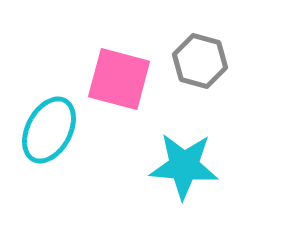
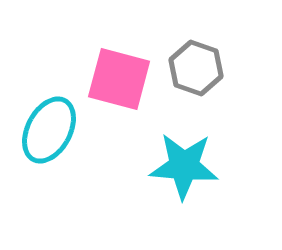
gray hexagon: moved 4 px left, 7 px down; rotated 4 degrees clockwise
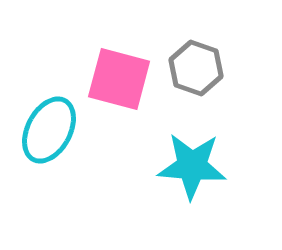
cyan star: moved 8 px right
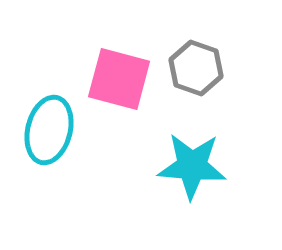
cyan ellipse: rotated 14 degrees counterclockwise
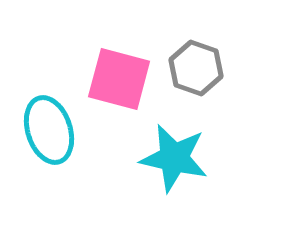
cyan ellipse: rotated 32 degrees counterclockwise
cyan star: moved 18 px left, 8 px up; rotated 8 degrees clockwise
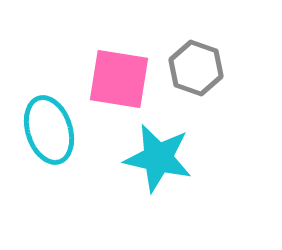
pink square: rotated 6 degrees counterclockwise
cyan star: moved 16 px left
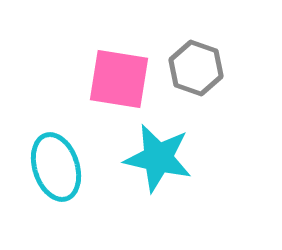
cyan ellipse: moved 7 px right, 37 px down
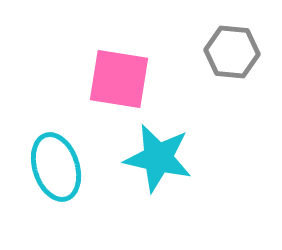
gray hexagon: moved 36 px right, 16 px up; rotated 14 degrees counterclockwise
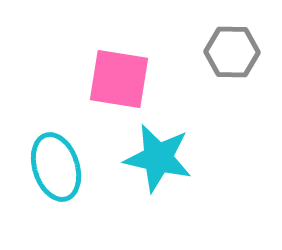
gray hexagon: rotated 4 degrees counterclockwise
